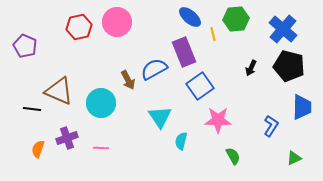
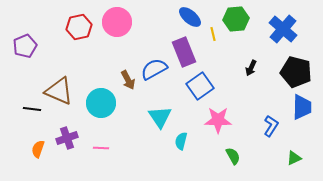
purple pentagon: rotated 25 degrees clockwise
black pentagon: moved 7 px right, 6 px down
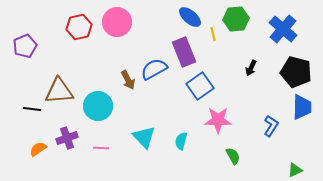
brown triangle: rotated 28 degrees counterclockwise
cyan circle: moved 3 px left, 3 px down
cyan triangle: moved 16 px left, 20 px down; rotated 10 degrees counterclockwise
orange semicircle: rotated 36 degrees clockwise
green triangle: moved 1 px right, 12 px down
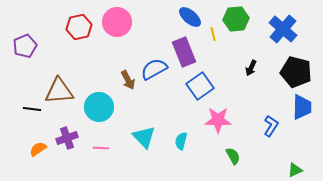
cyan circle: moved 1 px right, 1 px down
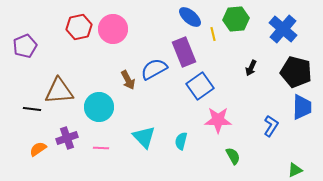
pink circle: moved 4 px left, 7 px down
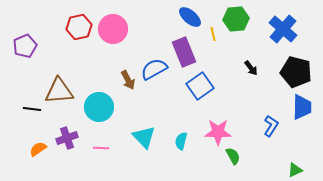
black arrow: rotated 63 degrees counterclockwise
pink star: moved 12 px down
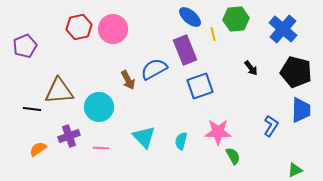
purple rectangle: moved 1 px right, 2 px up
blue square: rotated 16 degrees clockwise
blue trapezoid: moved 1 px left, 3 px down
purple cross: moved 2 px right, 2 px up
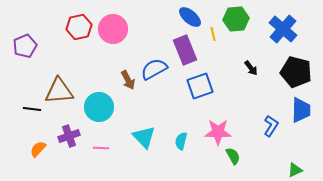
orange semicircle: rotated 12 degrees counterclockwise
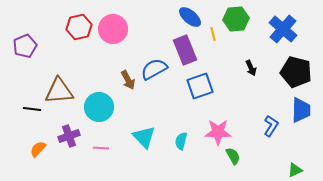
black arrow: rotated 14 degrees clockwise
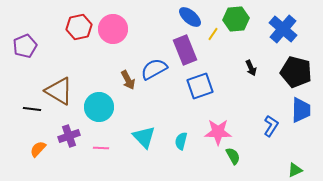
yellow line: rotated 48 degrees clockwise
brown triangle: rotated 36 degrees clockwise
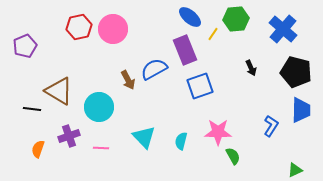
orange semicircle: rotated 24 degrees counterclockwise
